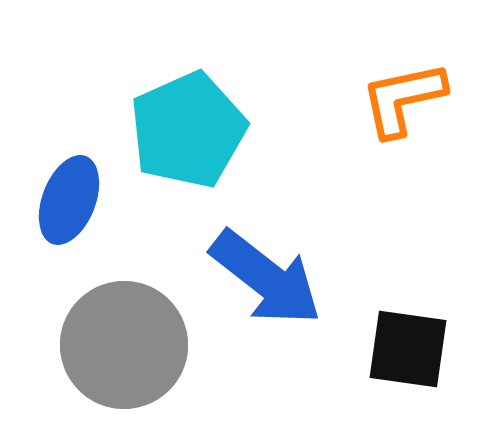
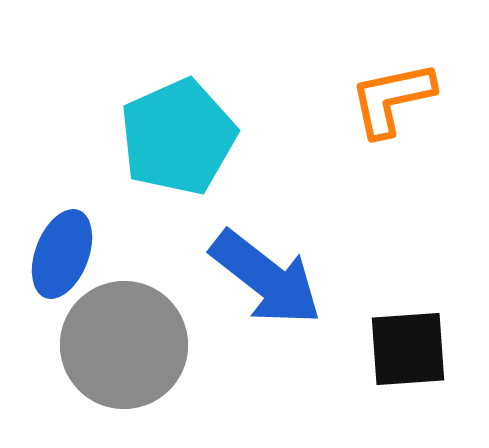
orange L-shape: moved 11 px left
cyan pentagon: moved 10 px left, 7 px down
blue ellipse: moved 7 px left, 54 px down
black square: rotated 12 degrees counterclockwise
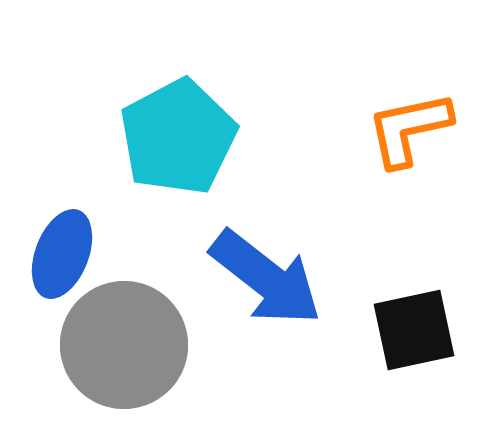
orange L-shape: moved 17 px right, 30 px down
cyan pentagon: rotated 4 degrees counterclockwise
black square: moved 6 px right, 19 px up; rotated 8 degrees counterclockwise
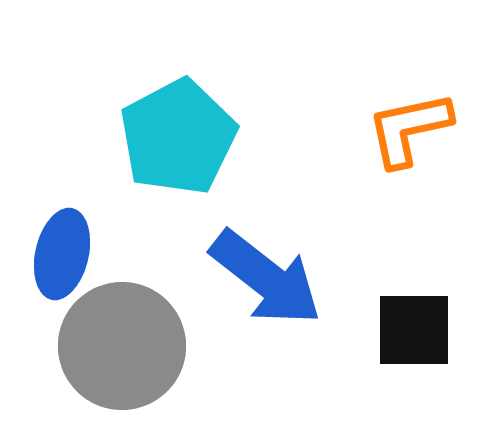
blue ellipse: rotated 8 degrees counterclockwise
black square: rotated 12 degrees clockwise
gray circle: moved 2 px left, 1 px down
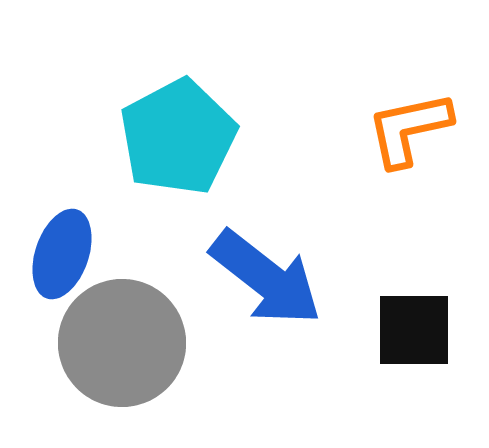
blue ellipse: rotated 6 degrees clockwise
gray circle: moved 3 px up
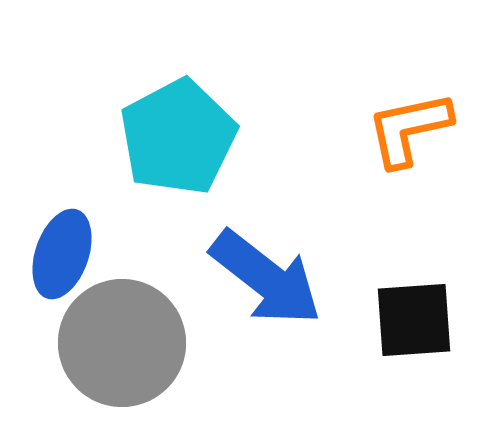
black square: moved 10 px up; rotated 4 degrees counterclockwise
